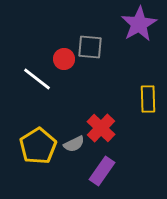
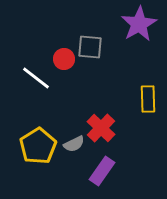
white line: moved 1 px left, 1 px up
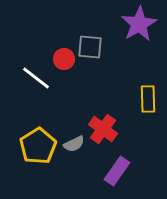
red cross: moved 2 px right, 1 px down; rotated 8 degrees counterclockwise
purple rectangle: moved 15 px right
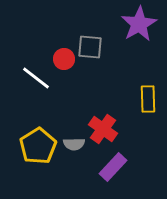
gray semicircle: rotated 25 degrees clockwise
purple rectangle: moved 4 px left, 4 px up; rotated 8 degrees clockwise
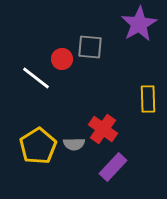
red circle: moved 2 px left
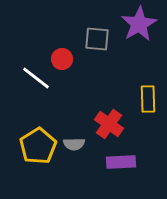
gray square: moved 7 px right, 8 px up
red cross: moved 6 px right, 5 px up
purple rectangle: moved 8 px right, 5 px up; rotated 44 degrees clockwise
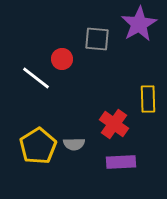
red cross: moved 5 px right
